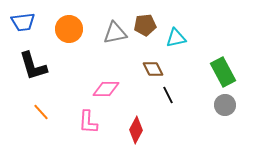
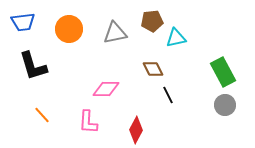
brown pentagon: moved 7 px right, 4 px up
orange line: moved 1 px right, 3 px down
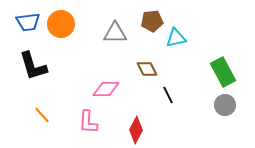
blue trapezoid: moved 5 px right
orange circle: moved 8 px left, 5 px up
gray triangle: rotated 10 degrees clockwise
brown diamond: moved 6 px left
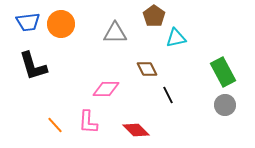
brown pentagon: moved 2 px right, 5 px up; rotated 30 degrees counterclockwise
orange line: moved 13 px right, 10 px down
red diamond: rotated 72 degrees counterclockwise
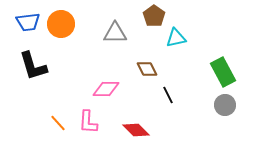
orange line: moved 3 px right, 2 px up
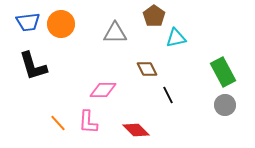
pink diamond: moved 3 px left, 1 px down
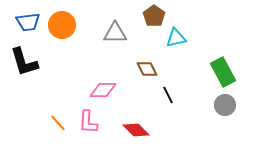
orange circle: moved 1 px right, 1 px down
black L-shape: moved 9 px left, 4 px up
